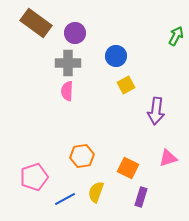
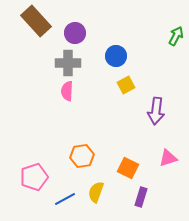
brown rectangle: moved 2 px up; rotated 12 degrees clockwise
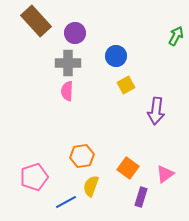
pink triangle: moved 3 px left, 16 px down; rotated 18 degrees counterclockwise
orange square: rotated 10 degrees clockwise
yellow semicircle: moved 5 px left, 6 px up
blue line: moved 1 px right, 3 px down
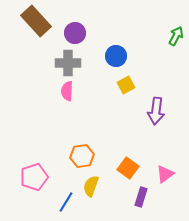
blue line: rotated 30 degrees counterclockwise
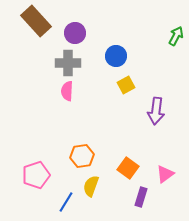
pink pentagon: moved 2 px right, 2 px up
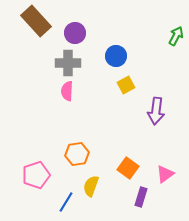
orange hexagon: moved 5 px left, 2 px up
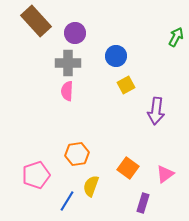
green arrow: moved 1 px down
purple rectangle: moved 2 px right, 6 px down
blue line: moved 1 px right, 1 px up
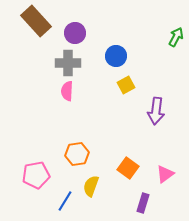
pink pentagon: rotated 8 degrees clockwise
blue line: moved 2 px left
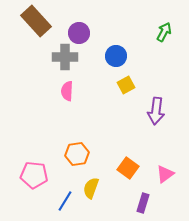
purple circle: moved 4 px right
green arrow: moved 12 px left, 5 px up
gray cross: moved 3 px left, 6 px up
pink pentagon: moved 2 px left; rotated 16 degrees clockwise
yellow semicircle: moved 2 px down
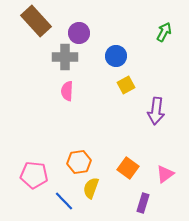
orange hexagon: moved 2 px right, 8 px down
blue line: moved 1 px left; rotated 75 degrees counterclockwise
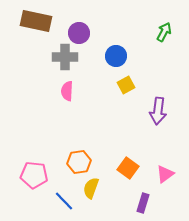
brown rectangle: rotated 36 degrees counterclockwise
purple arrow: moved 2 px right
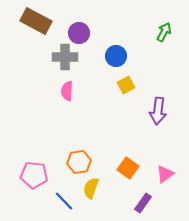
brown rectangle: rotated 16 degrees clockwise
purple rectangle: rotated 18 degrees clockwise
